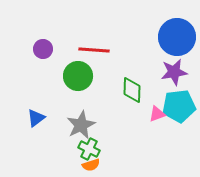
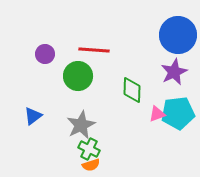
blue circle: moved 1 px right, 2 px up
purple circle: moved 2 px right, 5 px down
purple star: rotated 16 degrees counterclockwise
cyan pentagon: moved 1 px left, 7 px down
blue triangle: moved 3 px left, 2 px up
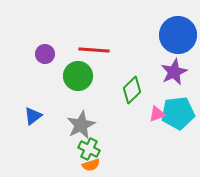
green diamond: rotated 44 degrees clockwise
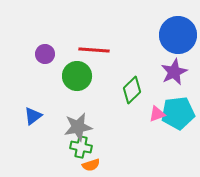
green circle: moved 1 px left
gray star: moved 3 px left, 2 px down; rotated 16 degrees clockwise
green cross: moved 8 px left, 2 px up; rotated 15 degrees counterclockwise
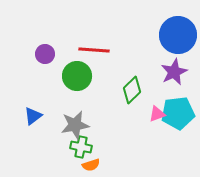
gray star: moved 3 px left, 2 px up
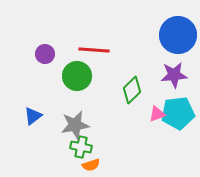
purple star: moved 3 px down; rotated 20 degrees clockwise
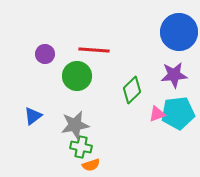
blue circle: moved 1 px right, 3 px up
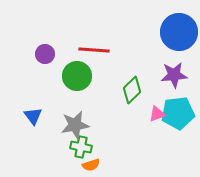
blue triangle: rotated 30 degrees counterclockwise
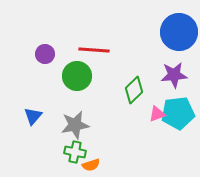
green diamond: moved 2 px right
blue triangle: rotated 18 degrees clockwise
green cross: moved 6 px left, 5 px down
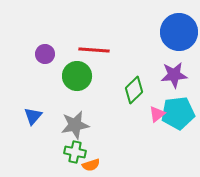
pink triangle: rotated 18 degrees counterclockwise
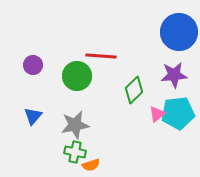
red line: moved 7 px right, 6 px down
purple circle: moved 12 px left, 11 px down
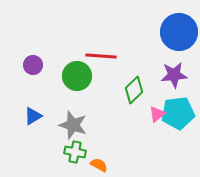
blue triangle: rotated 18 degrees clockwise
gray star: moved 2 px left; rotated 28 degrees clockwise
orange semicircle: moved 8 px right; rotated 132 degrees counterclockwise
